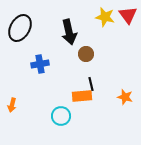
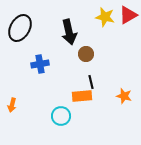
red triangle: rotated 36 degrees clockwise
black line: moved 2 px up
orange star: moved 1 px left, 1 px up
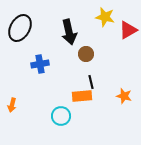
red triangle: moved 15 px down
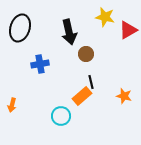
black ellipse: rotated 12 degrees counterclockwise
orange rectangle: rotated 36 degrees counterclockwise
